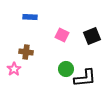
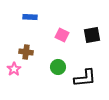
black square: moved 1 px up; rotated 12 degrees clockwise
green circle: moved 8 px left, 2 px up
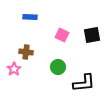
black L-shape: moved 1 px left, 5 px down
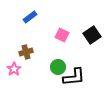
blue rectangle: rotated 40 degrees counterclockwise
black square: rotated 24 degrees counterclockwise
brown cross: rotated 24 degrees counterclockwise
black L-shape: moved 10 px left, 6 px up
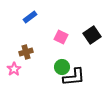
pink square: moved 1 px left, 2 px down
green circle: moved 4 px right
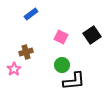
blue rectangle: moved 1 px right, 3 px up
green circle: moved 2 px up
black L-shape: moved 4 px down
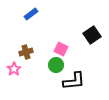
pink square: moved 12 px down
green circle: moved 6 px left
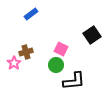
pink star: moved 6 px up
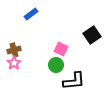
brown cross: moved 12 px left, 2 px up
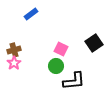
black square: moved 2 px right, 8 px down
green circle: moved 1 px down
